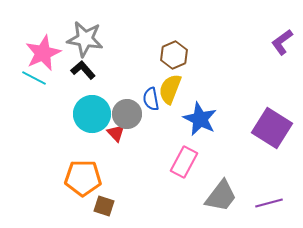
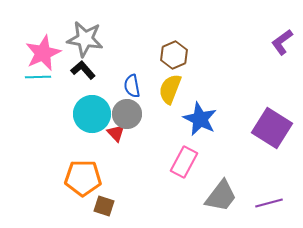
cyan line: moved 4 px right, 1 px up; rotated 30 degrees counterclockwise
blue semicircle: moved 19 px left, 13 px up
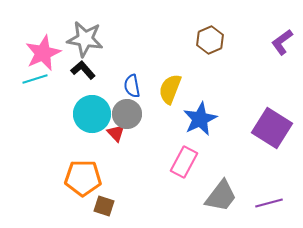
brown hexagon: moved 36 px right, 15 px up
cyan line: moved 3 px left, 2 px down; rotated 15 degrees counterclockwise
blue star: rotated 20 degrees clockwise
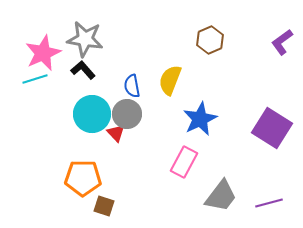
yellow semicircle: moved 9 px up
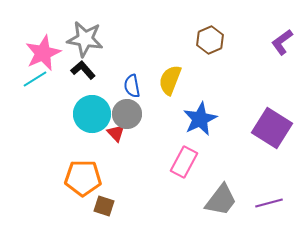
cyan line: rotated 15 degrees counterclockwise
gray trapezoid: moved 4 px down
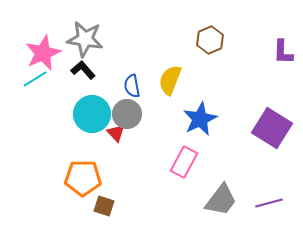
purple L-shape: moved 1 px right, 10 px down; rotated 52 degrees counterclockwise
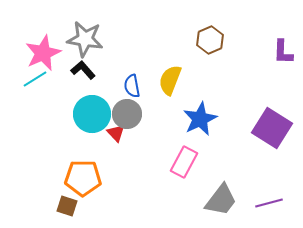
brown square: moved 37 px left
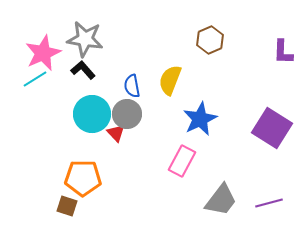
pink rectangle: moved 2 px left, 1 px up
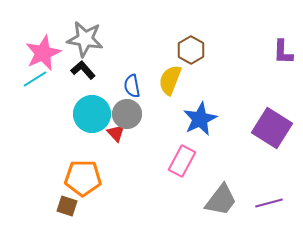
brown hexagon: moved 19 px left, 10 px down; rotated 8 degrees counterclockwise
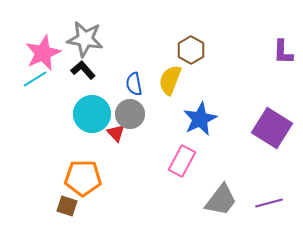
blue semicircle: moved 2 px right, 2 px up
gray circle: moved 3 px right
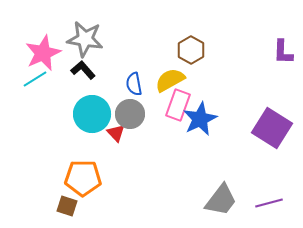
yellow semicircle: rotated 40 degrees clockwise
pink rectangle: moved 4 px left, 56 px up; rotated 8 degrees counterclockwise
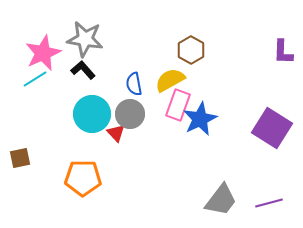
brown square: moved 47 px left, 48 px up; rotated 30 degrees counterclockwise
